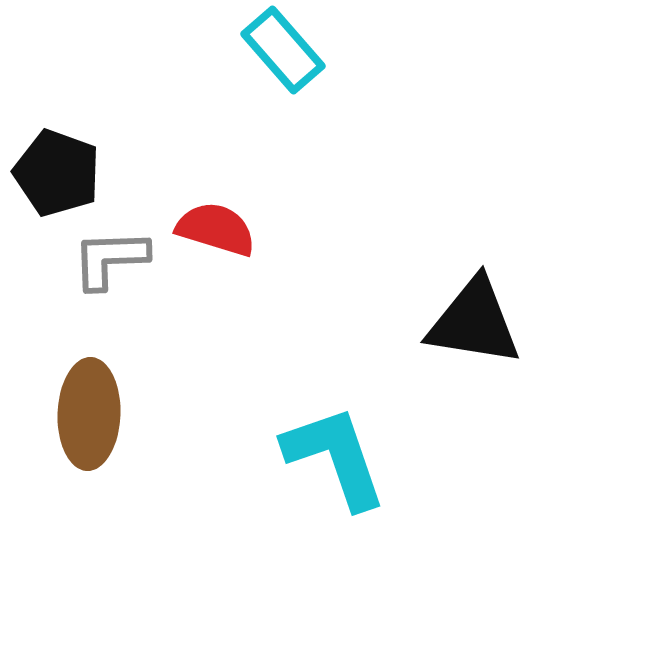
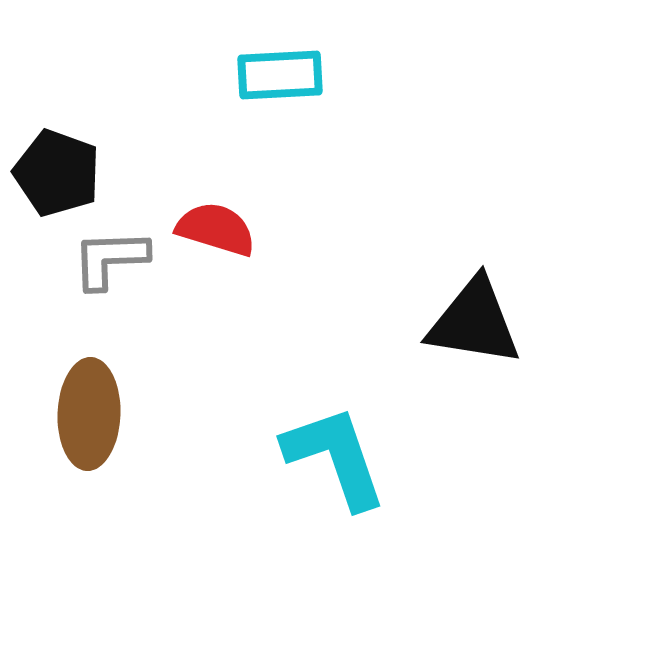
cyan rectangle: moved 3 px left, 25 px down; rotated 52 degrees counterclockwise
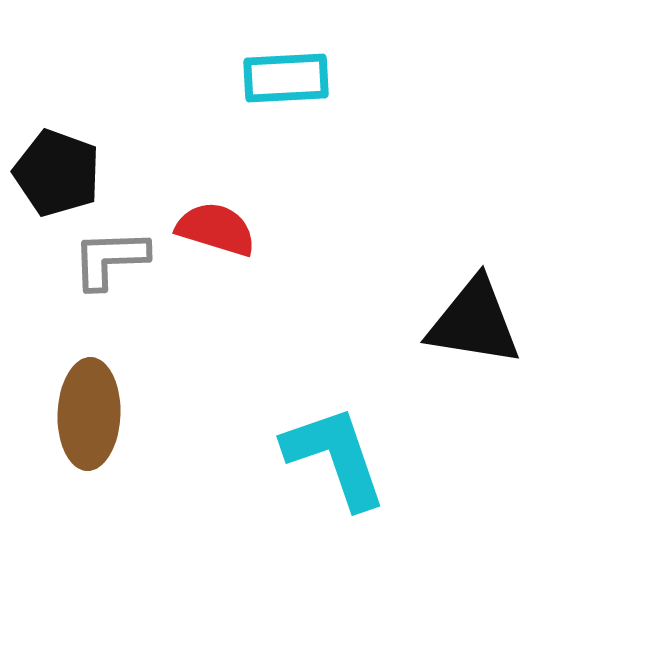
cyan rectangle: moved 6 px right, 3 px down
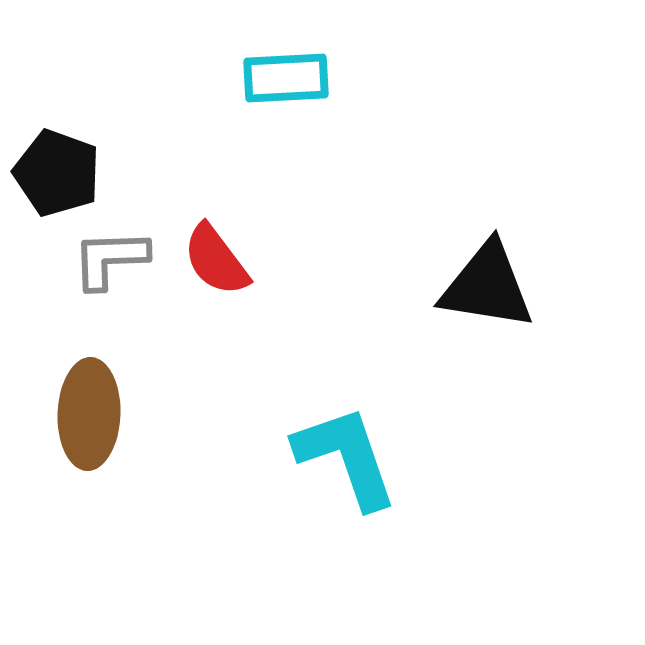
red semicircle: moved 31 px down; rotated 144 degrees counterclockwise
black triangle: moved 13 px right, 36 px up
cyan L-shape: moved 11 px right
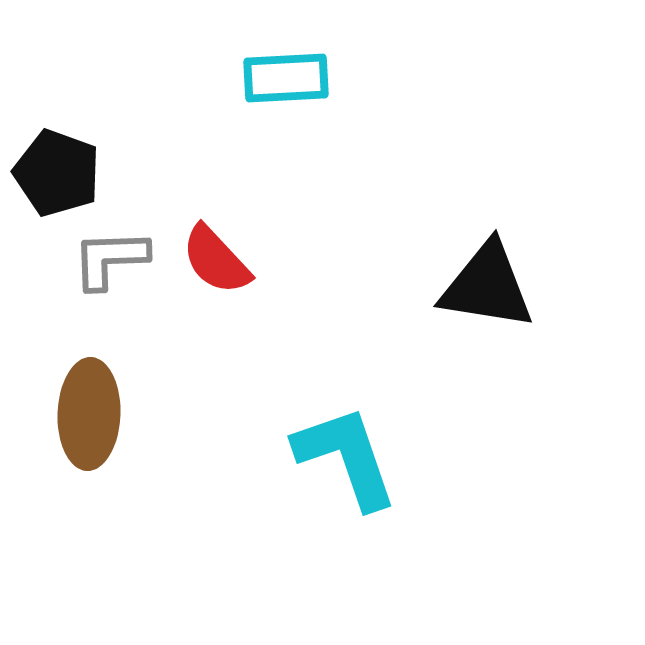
red semicircle: rotated 6 degrees counterclockwise
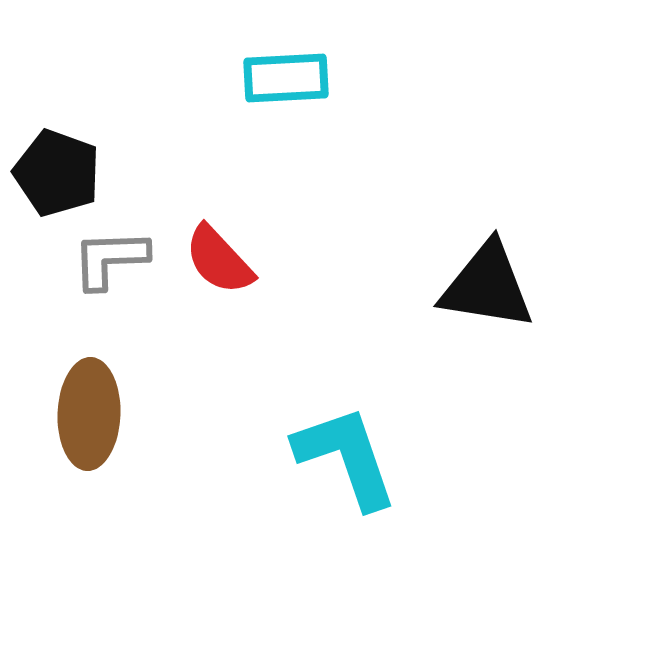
red semicircle: moved 3 px right
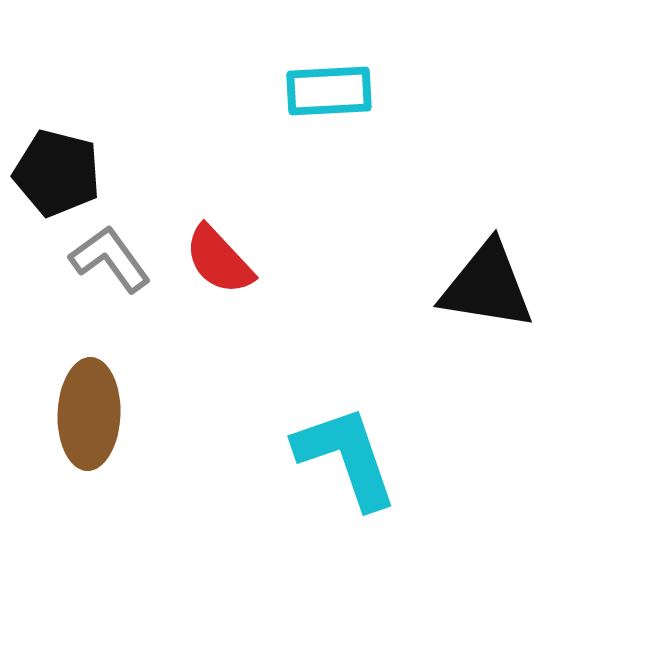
cyan rectangle: moved 43 px right, 13 px down
black pentagon: rotated 6 degrees counterclockwise
gray L-shape: rotated 56 degrees clockwise
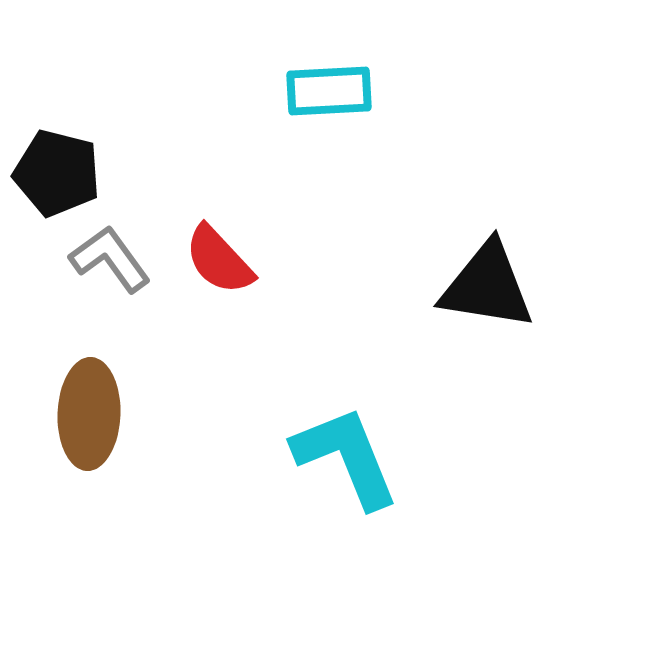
cyan L-shape: rotated 3 degrees counterclockwise
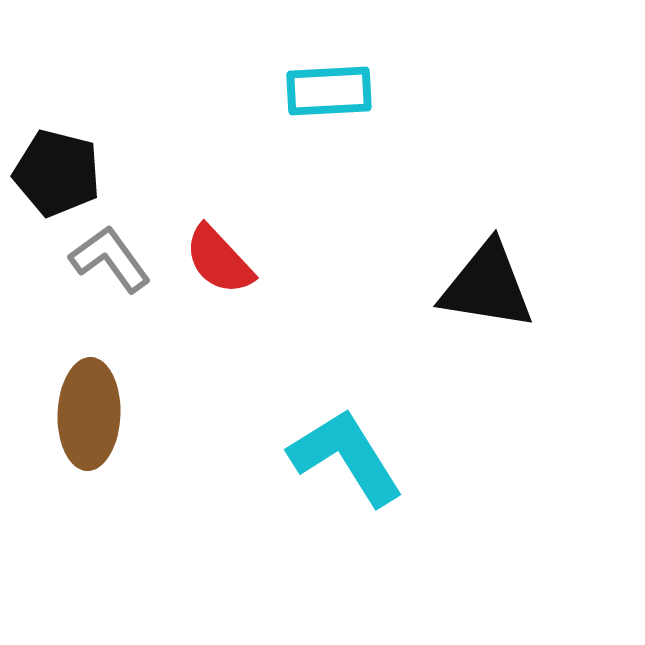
cyan L-shape: rotated 10 degrees counterclockwise
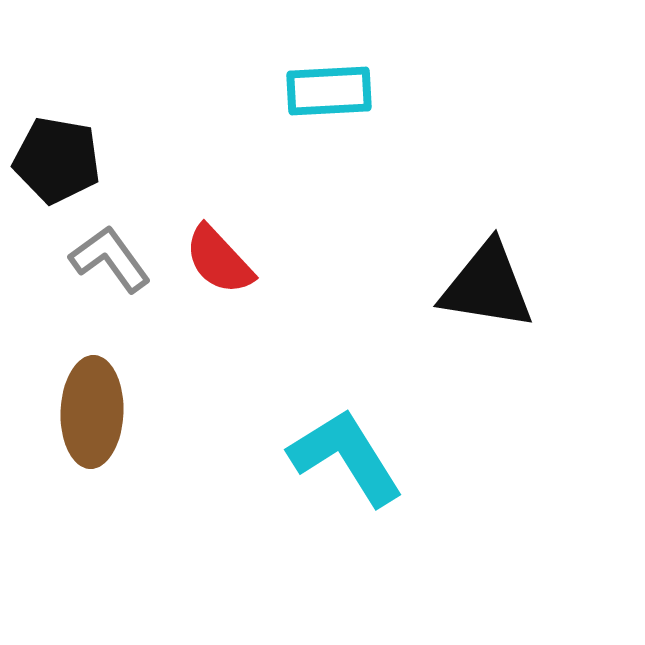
black pentagon: moved 13 px up; rotated 4 degrees counterclockwise
brown ellipse: moved 3 px right, 2 px up
